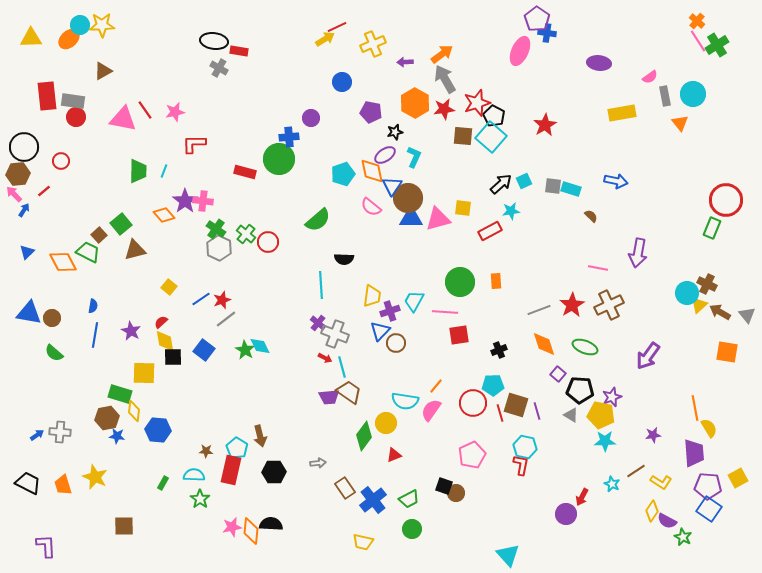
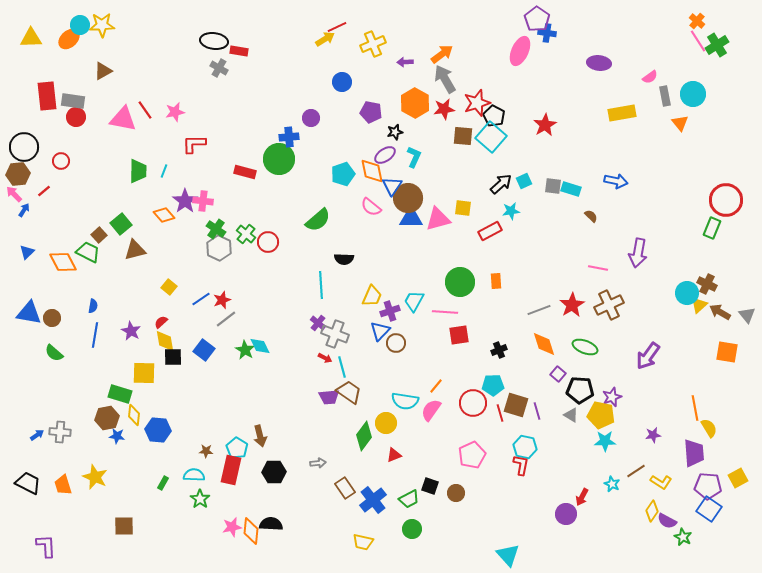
yellow trapezoid at (372, 296): rotated 15 degrees clockwise
yellow diamond at (134, 411): moved 4 px down
black square at (444, 486): moved 14 px left
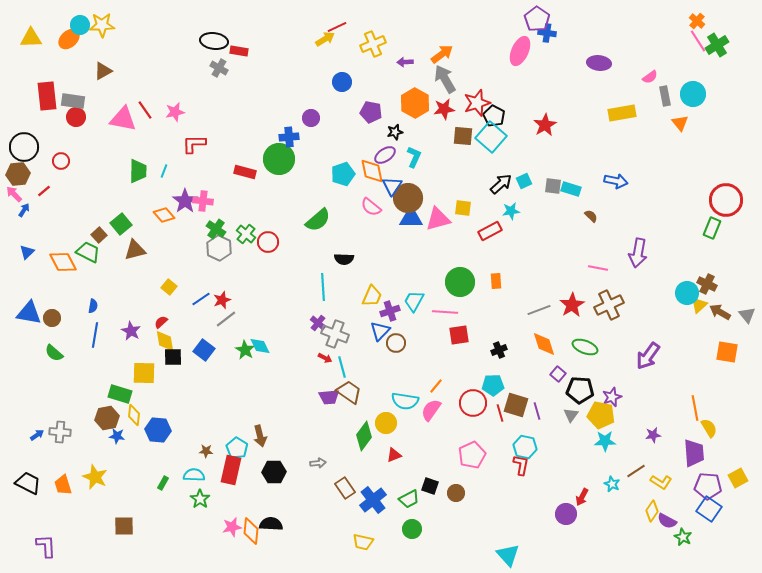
cyan line at (321, 285): moved 2 px right, 2 px down
gray triangle at (571, 415): rotated 35 degrees clockwise
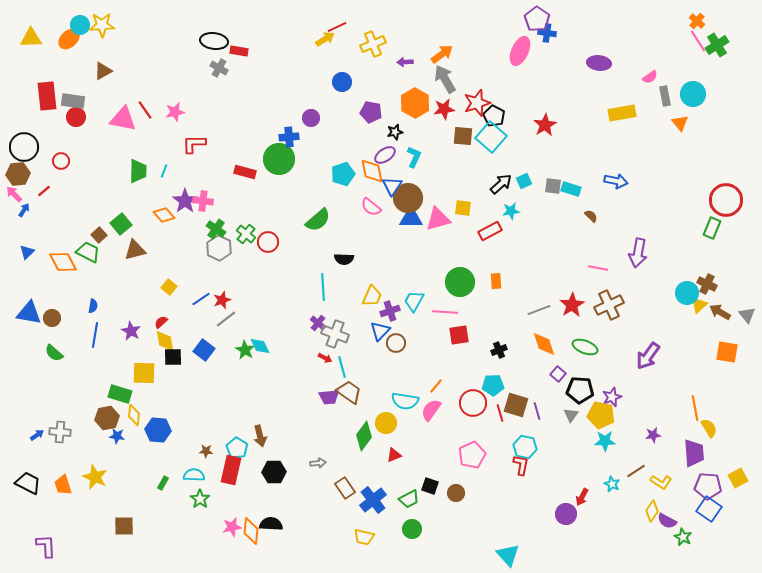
yellow trapezoid at (363, 542): moved 1 px right, 5 px up
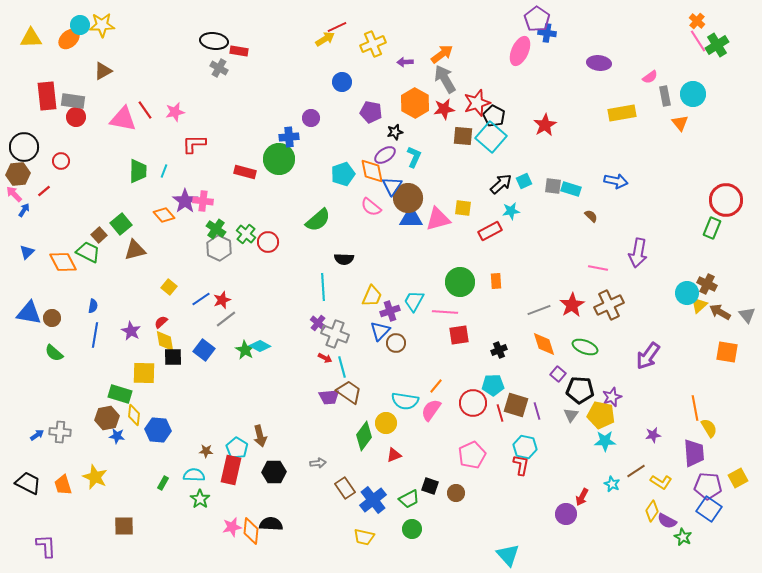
cyan diamond at (260, 346): rotated 35 degrees counterclockwise
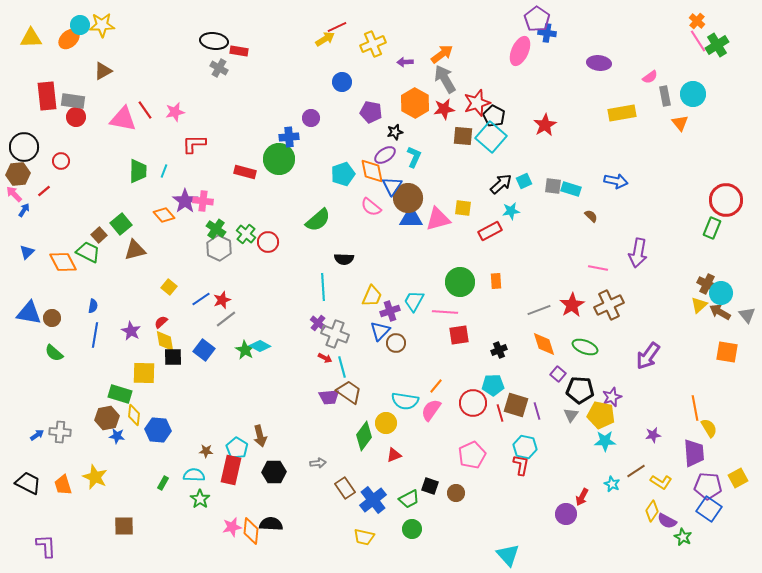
cyan circle at (687, 293): moved 34 px right
